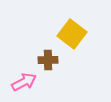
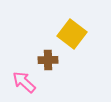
pink arrow: rotated 110 degrees counterclockwise
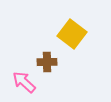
brown cross: moved 1 px left, 2 px down
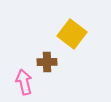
pink arrow: rotated 35 degrees clockwise
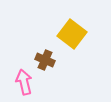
brown cross: moved 2 px left, 2 px up; rotated 24 degrees clockwise
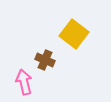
yellow square: moved 2 px right
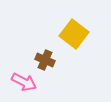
pink arrow: rotated 130 degrees clockwise
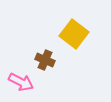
pink arrow: moved 3 px left
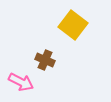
yellow square: moved 1 px left, 9 px up
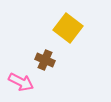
yellow square: moved 5 px left, 3 px down
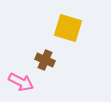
yellow square: rotated 20 degrees counterclockwise
